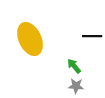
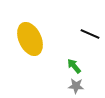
black line: moved 2 px left, 2 px up; rotated 24 degrees clockwise
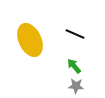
black line: moved 15 px left
yellow ellipse: moved 1 px down
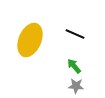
yellow ellipse: rotated 48 degrees clockwise
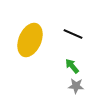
black line: moved 2 px left
green arrow: moved 2 px left
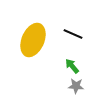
yellow ellipse: moved 3 px right
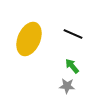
yellow ellipse: moved 4 px left, 1 px up
gray star: moved 9 px left
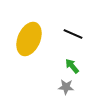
gray star: moved 1 px left, 1 px down
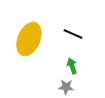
green arrow: rotated 21 degrees clockwise
